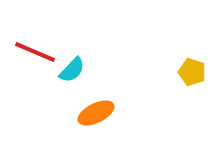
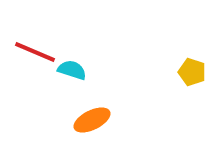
cyan semicircle: rotated 116 degrees counterclockwise
orange ellipse: moved 4 px left, 7 px down
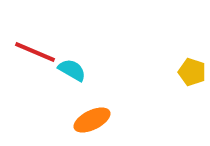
cyan semicircle: rotated 12 degrees clockwise
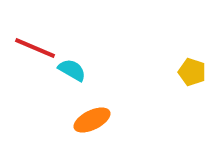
red line: moved 4 px up
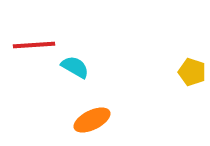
red line: moved 1 px left, 3 px up; rotated 27 degrees counterclockwise
cyan semicircle: moved 3 px right, 3 px up
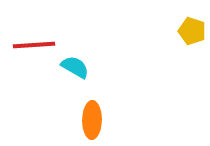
yellow pentagon: moved 41 px up
orange ellipse: rotated 63 degrees counterclockwise
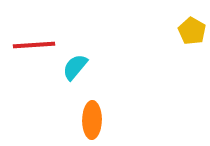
yellow pentagon: rotated 12 degrees clockwise
cyan semicircle: rotated 80 degrees counterclockwise
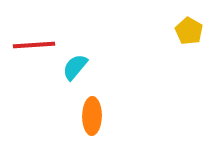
yellow pentagon: moved 3 px left
orange ellipse: moved 4 px up
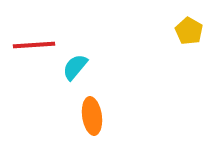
orange ellipse: rotated 9 degrees counterclockwise
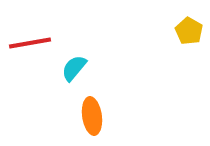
red line: moved 4 px left, 2 px up; rotated 6 degrees counterclockwise
cyan semicircle: moved 1 px left, 1 px down
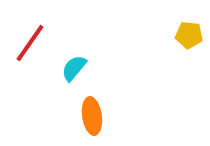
yellow pentagon: moved 4 px down; rotated 24 degrees counterclockwise
red line: rotated 45 degrees counterclockwise
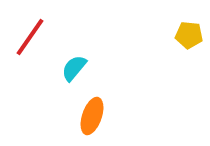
red line: moved 6 px up
orange ellipse: rotated 27 degrees clockwise
